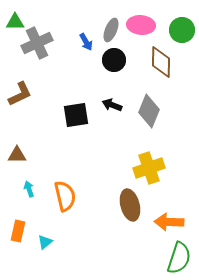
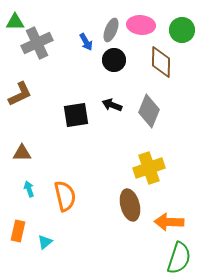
brown triangle: moved 5 px right, 2 px up
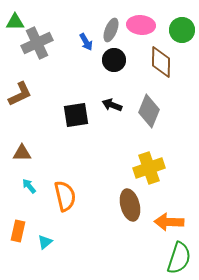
cyan arrow: moved 3 px up; rotated 21 degrees counterclockwise
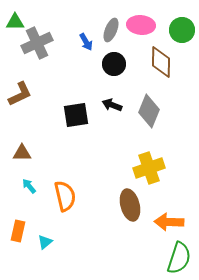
black circle: moved 4 px down
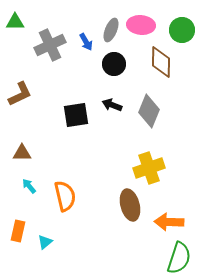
gray cross: moved 13 px right, 2 px down
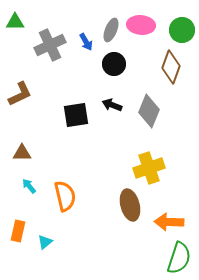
brown diamond: moved 10 px right, 5 px down; rotated 20 degrees clockwise
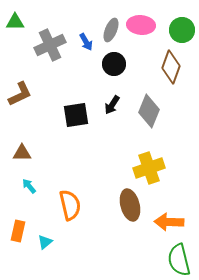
black arrow: rotated 78 degrees counterclockwise
orange semicircle: moved 5 px right, 9 px down
green semicircle: moved 2 px down; rotated 148 degrees clockwise
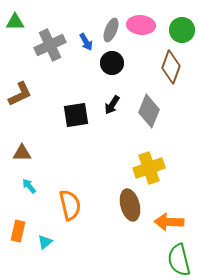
black circle: moved 2 px left, 1 px up
